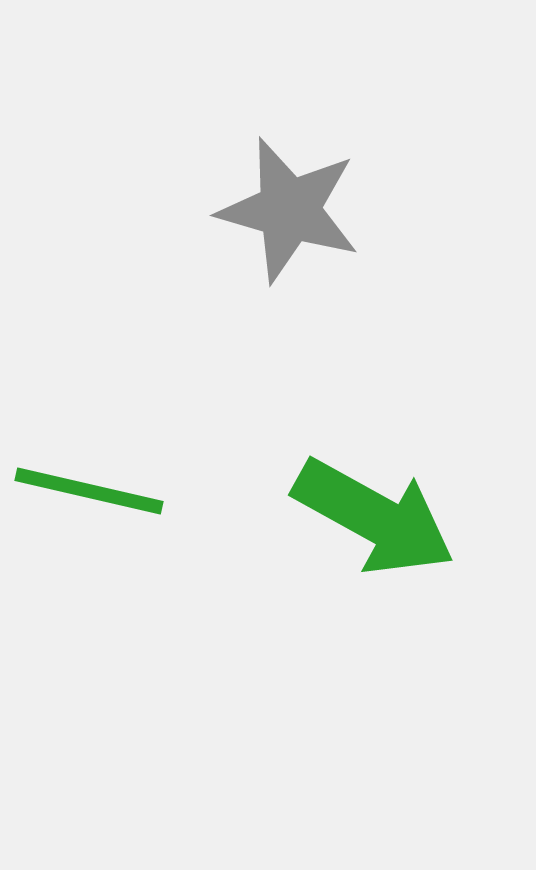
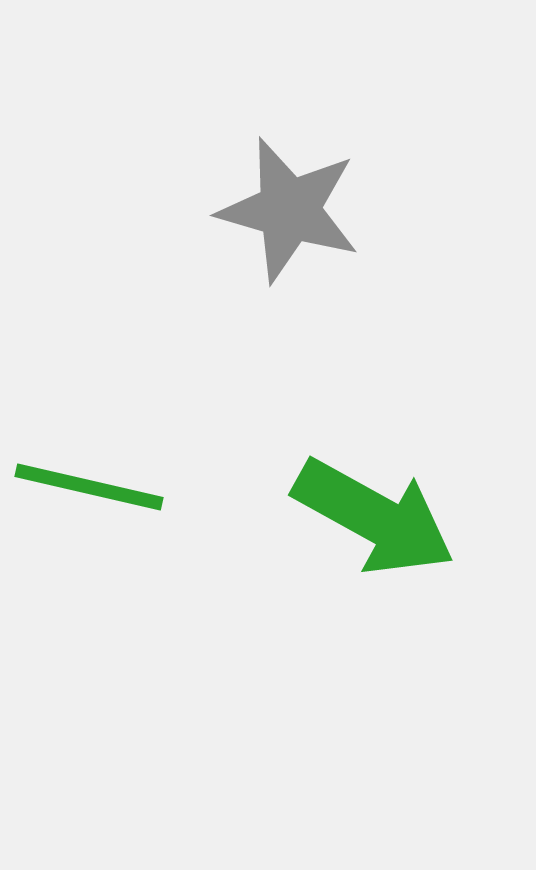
green line: moved 4 px up
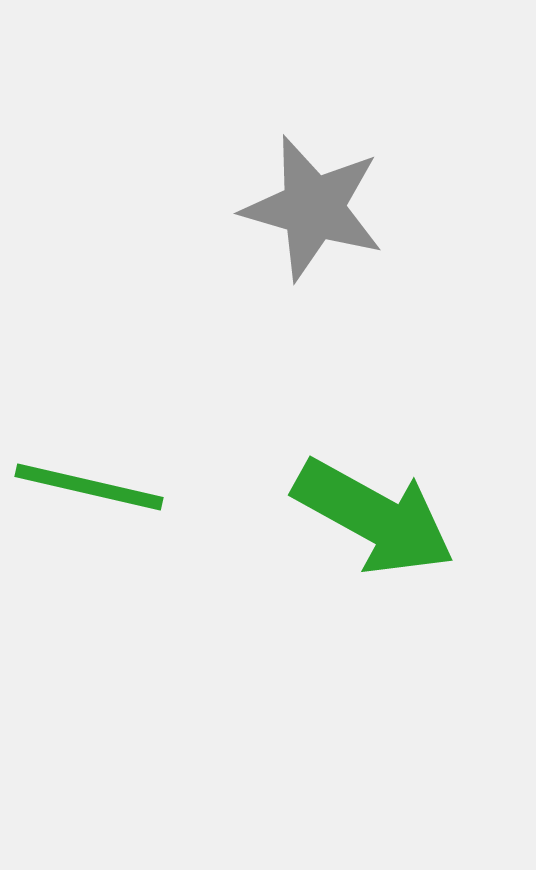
gray star: moved 24 px right, 2 px up
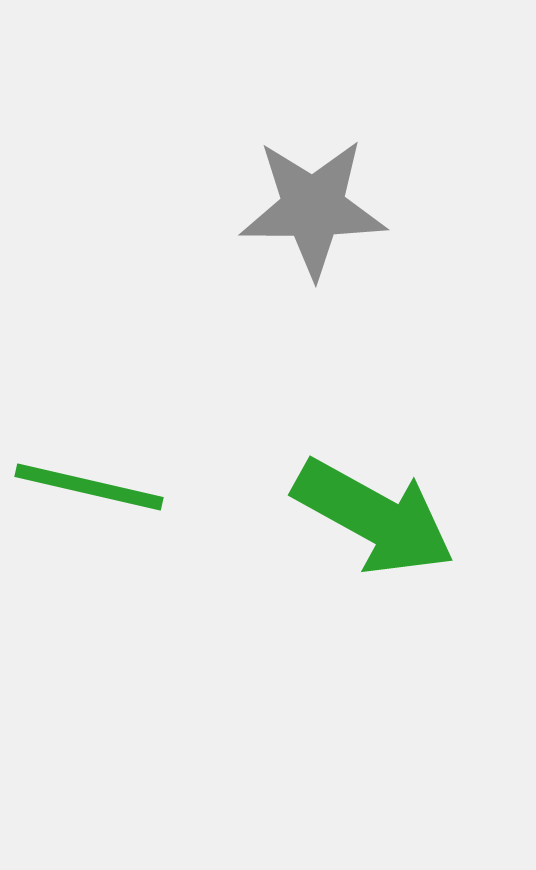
gray star: rotated 16 degrees counterclockwise
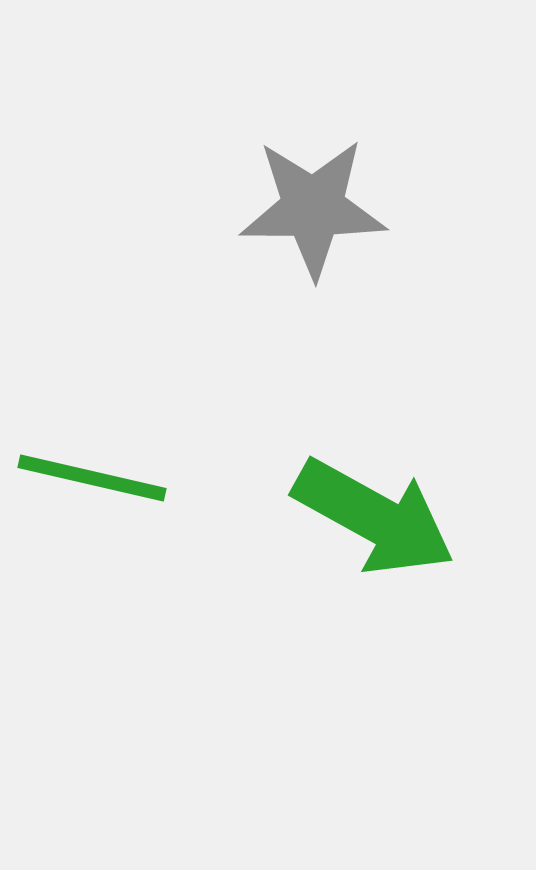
green line: moved 3 px right, 9 px up
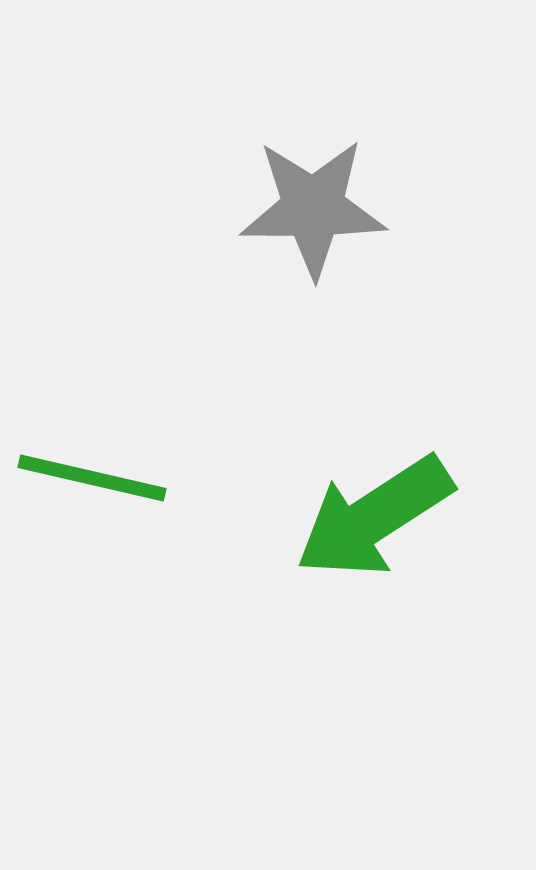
green arrow: rotated 118 degrees clockwise
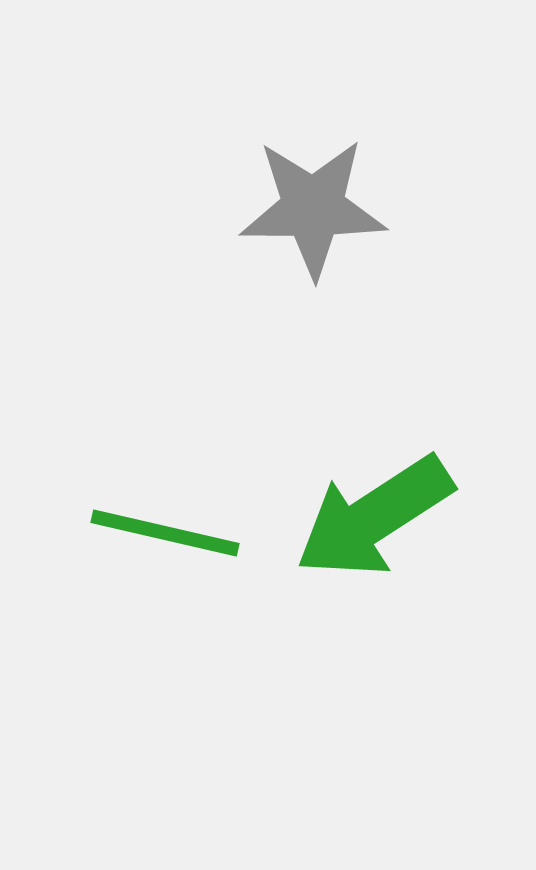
green line: moved 73 px right, 55 px down
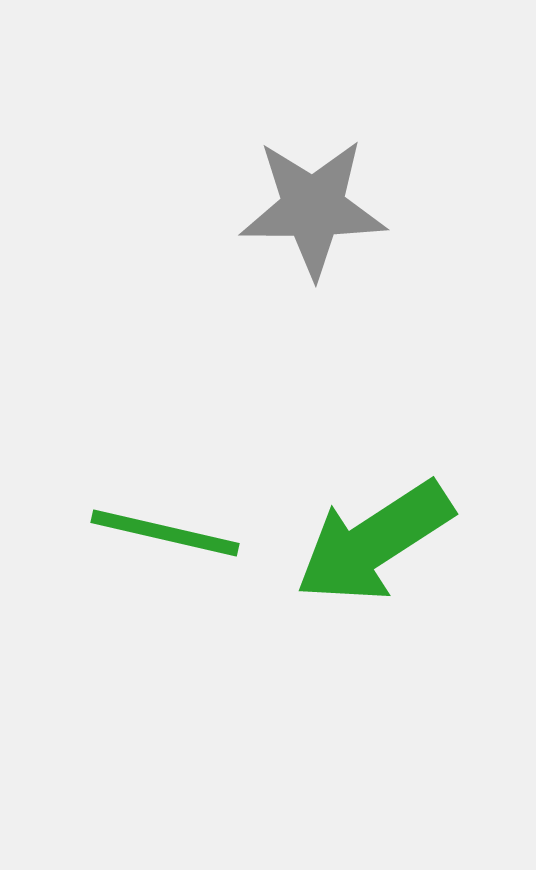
green arrow: moved 25 px down
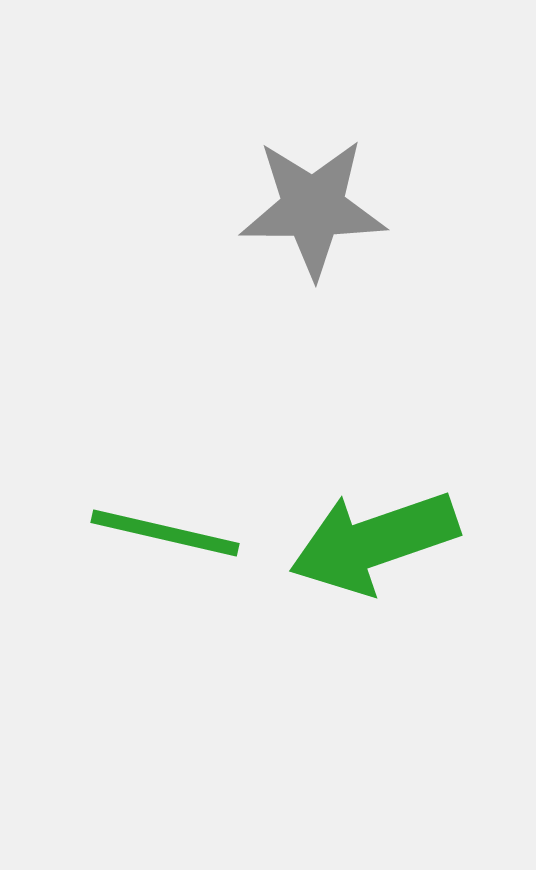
green arrow: rotated 14 degrees clockwise
